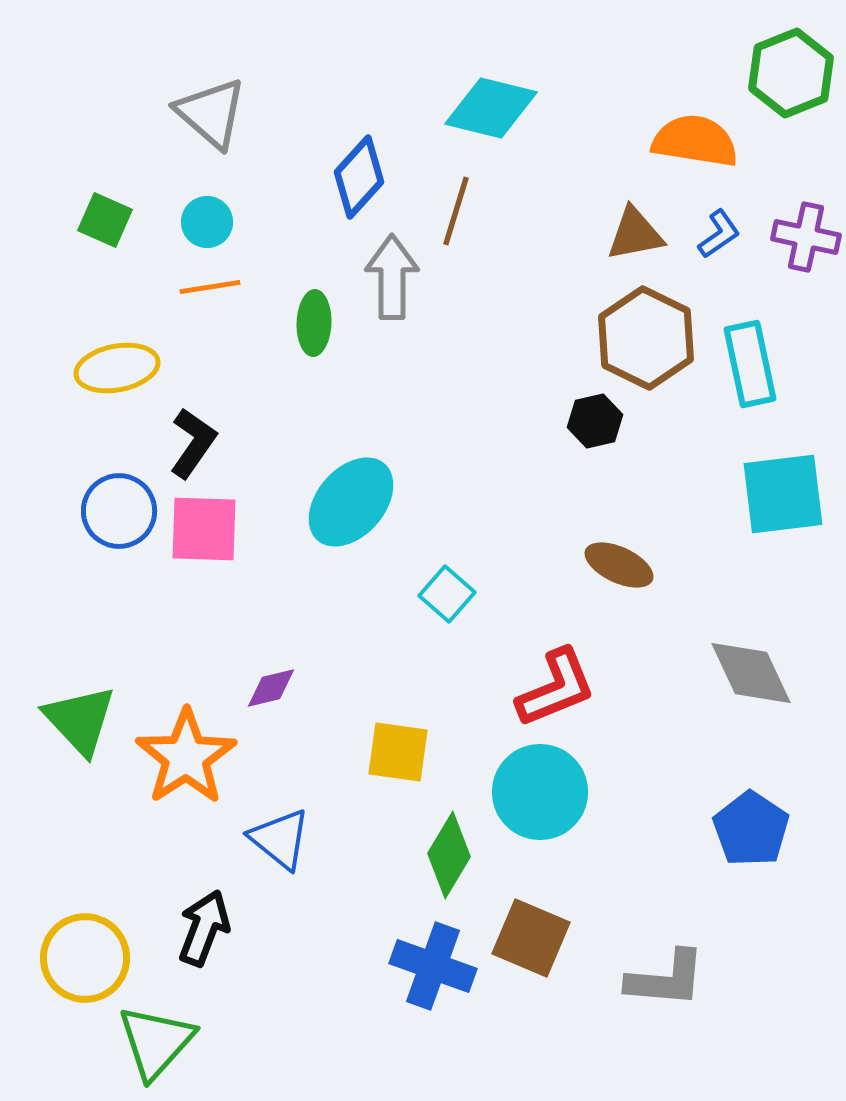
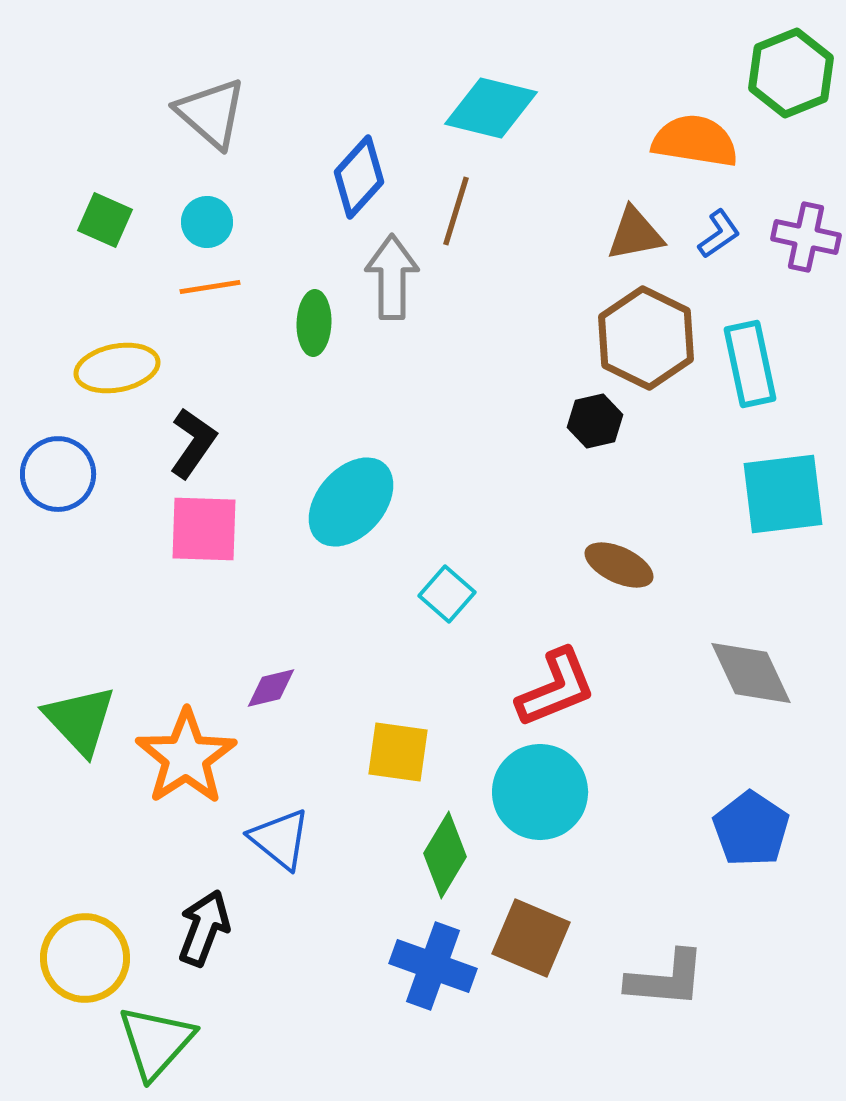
blue circle at (119, 511): moved 61 px left, 37 px up
green diamond at (449, 855): moved 4 px left
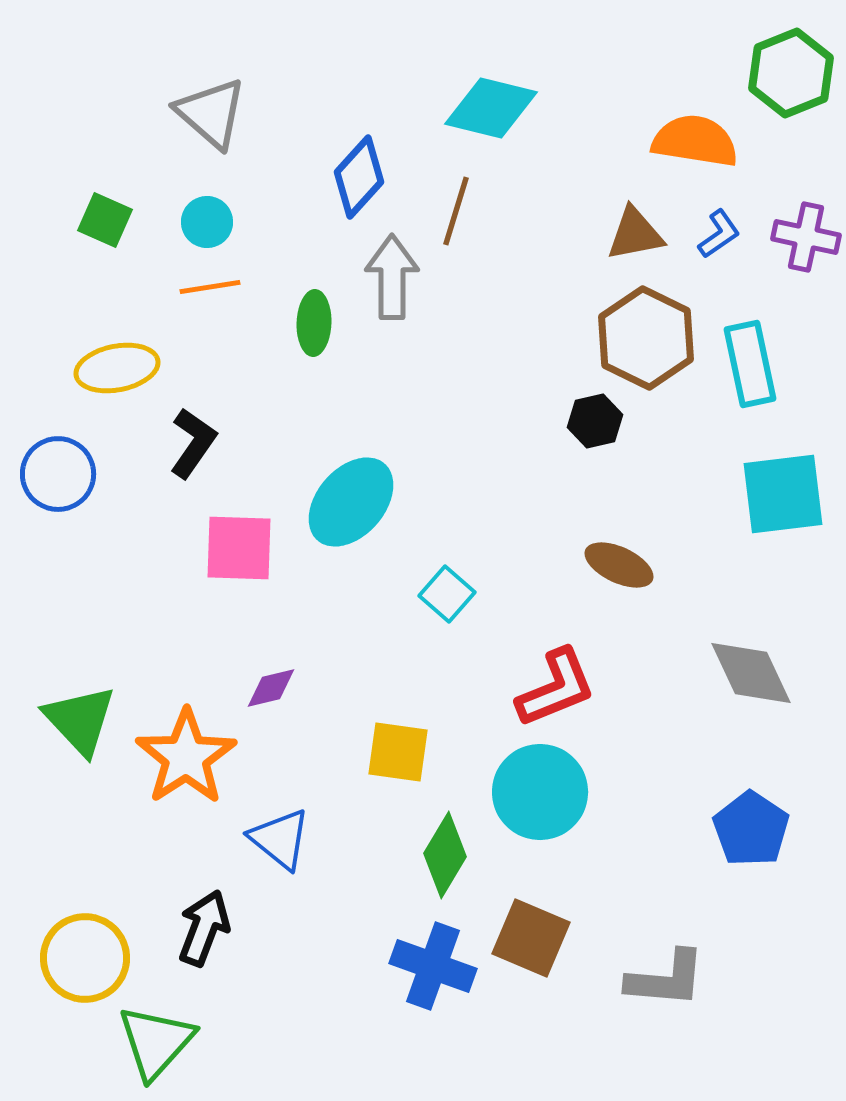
pink square at (204, 529): moved 35 px right, 19 px down
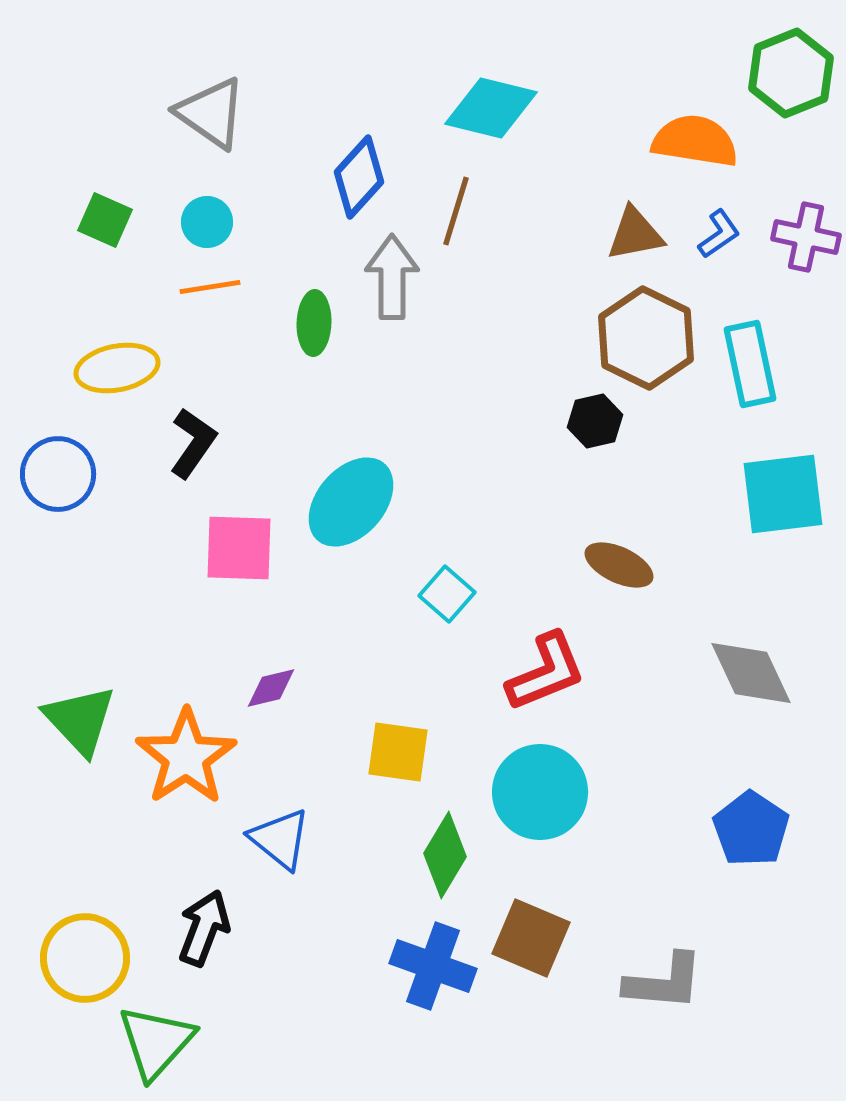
gray triangle at (211, 113): rotated 6 degrees counterclockwise
red L-shape at (556, 688): moved 10 px left, 16 px up
gray L-shape at (666, 979): moved 2 px left, 3 px down
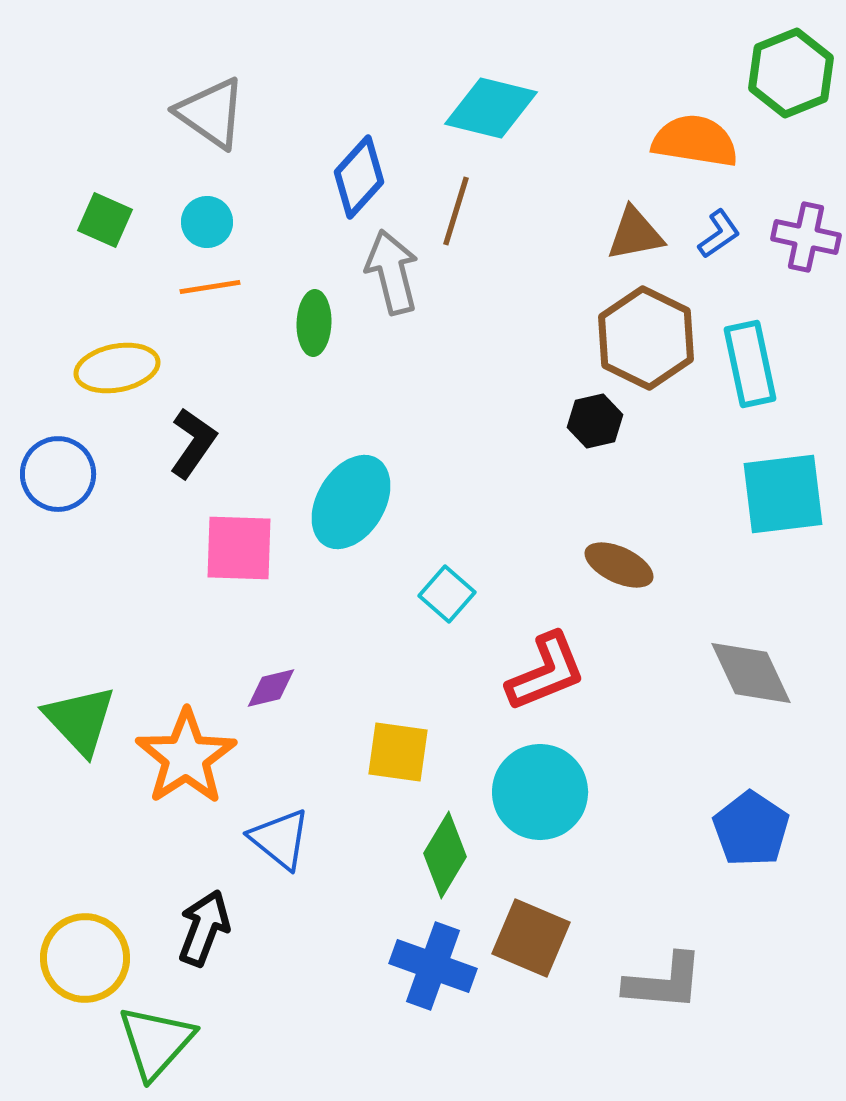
gray arrow at (392, 277): moved 5 px up; rotated 14 degrees counterclockwise
cyan ellipse at (351, 502): rotated 10 degrees counterclockwise
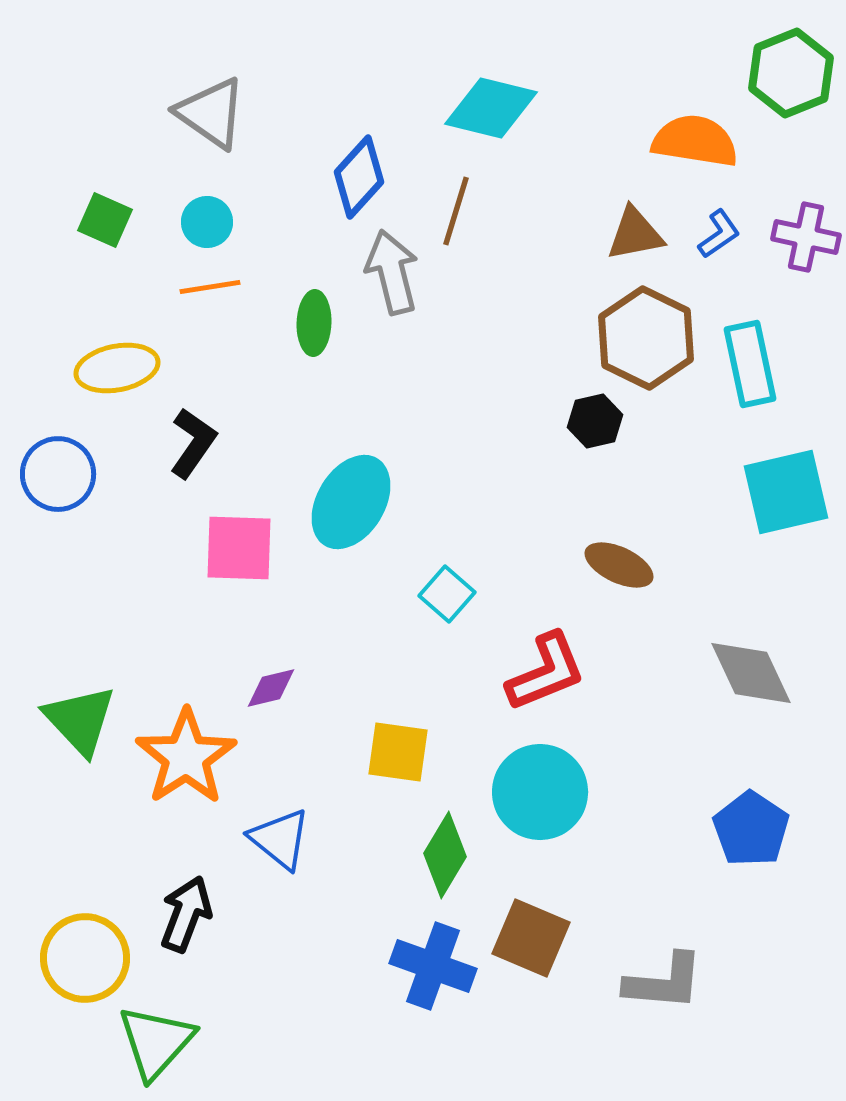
cyan square at (783, 494): moved 3 px right, 2 px up; rotated 6 degrees counterclockwise
black arrow at (204, 928): moved 18 px left, 14 px up
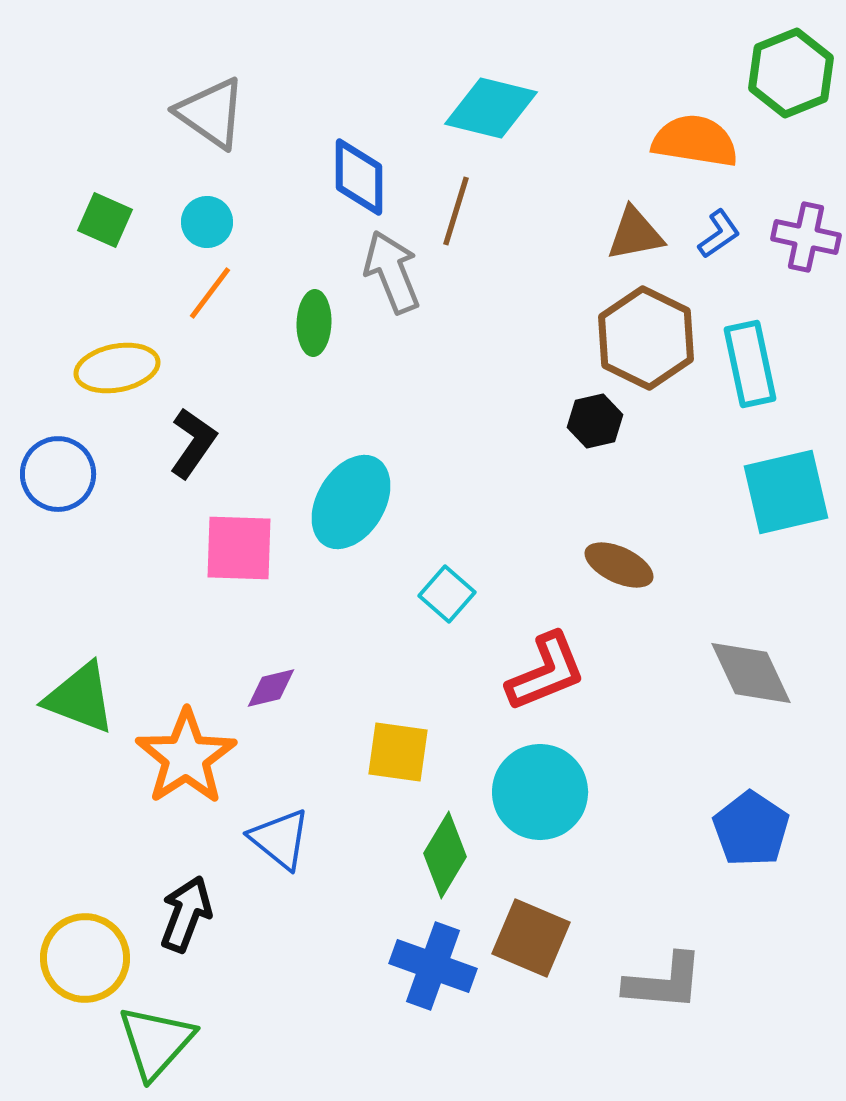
blue diamond at (359, 177): rotated 42 degrees counterclockwise
gray arrow at (392, 272): rotated 8 degrees counterclockwise
orange line at (210, 287): moved 6 px down; rotated 44 degrees counterclockwise
green triangle at (80, 720): moved 22 px up; rotated 26 degrees counterclockwise
